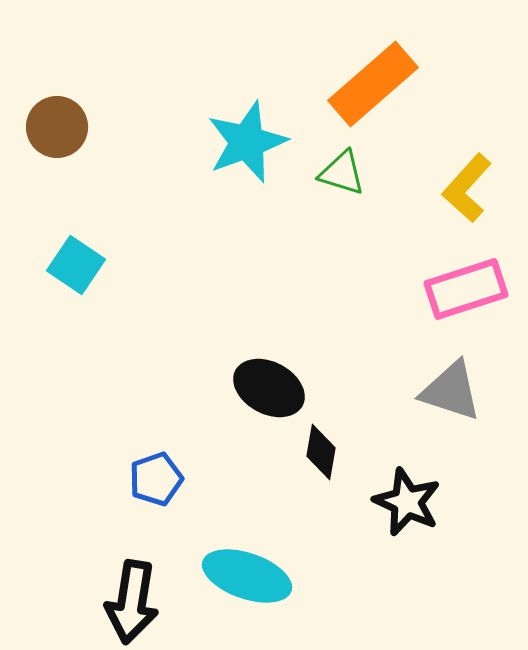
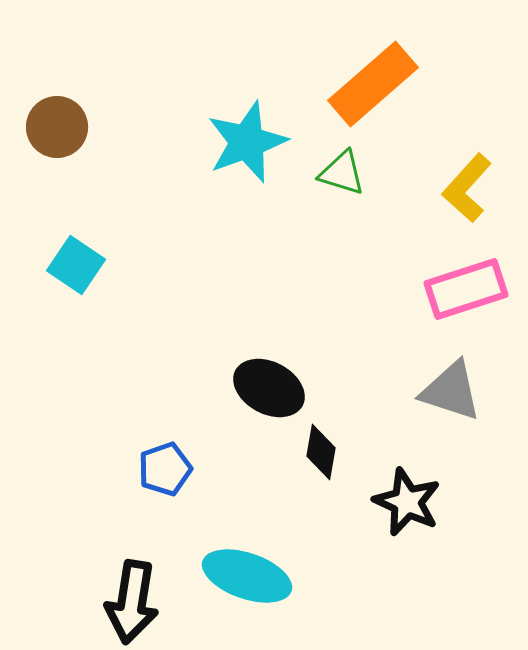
blue pentagon: moved 9 px right, 10 px up
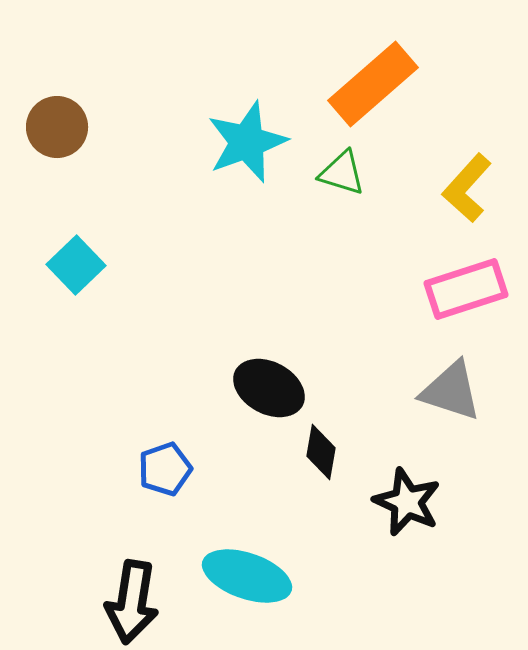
cyan square: rotated 12 degrees clockwise
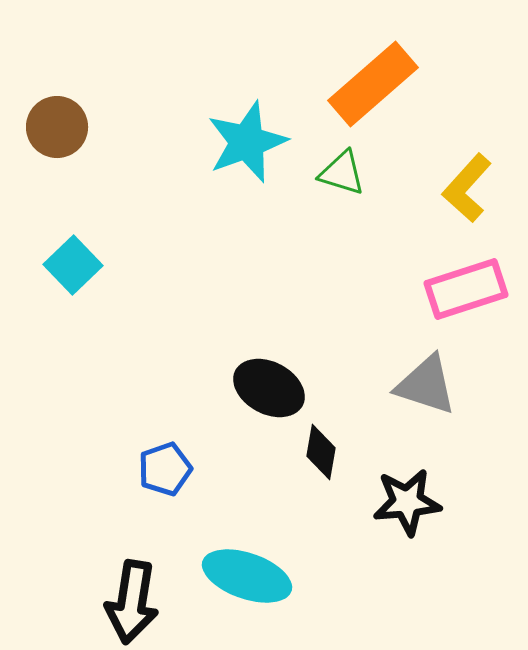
cyan square: moved 3 px left
gray triangle: moved 25 px left, 6 px up
black star: rotated 30 degrees counterclockwise
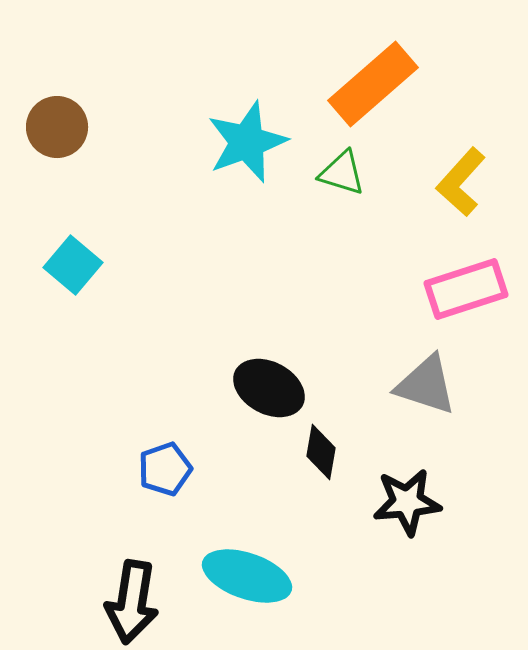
yellow L-shape: moved 6 px left, 6 px up
cyan square: rotated 6 degrees counterclockwise
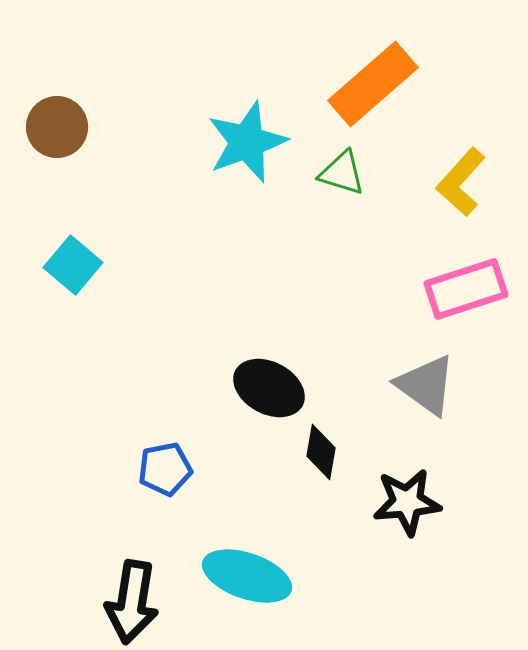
gray triangle: rotated 18 degrees clockwise
blue pentagon: rotated 8 degrees clockwise
